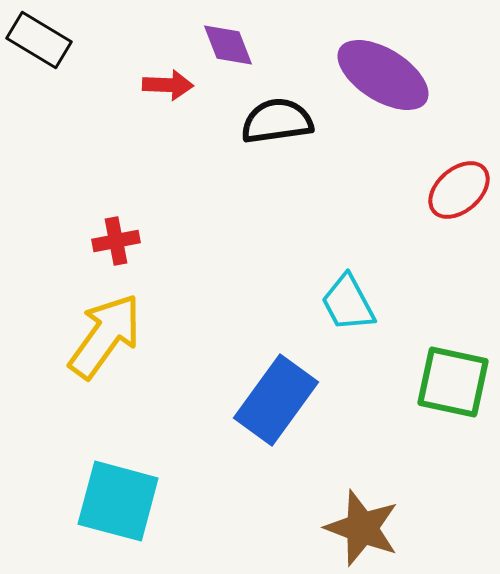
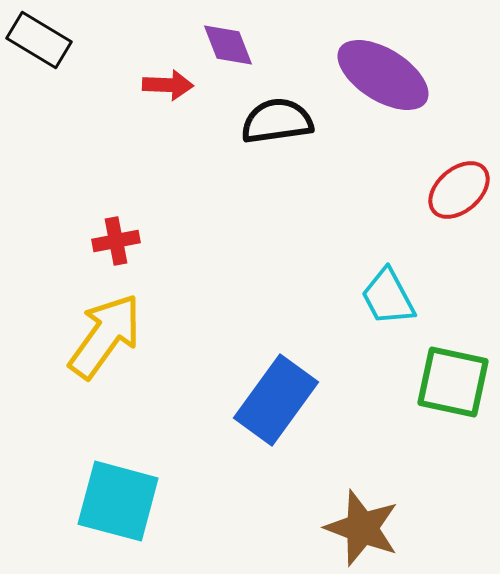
cyan trapezoid: moved 40 px right, 6 px up
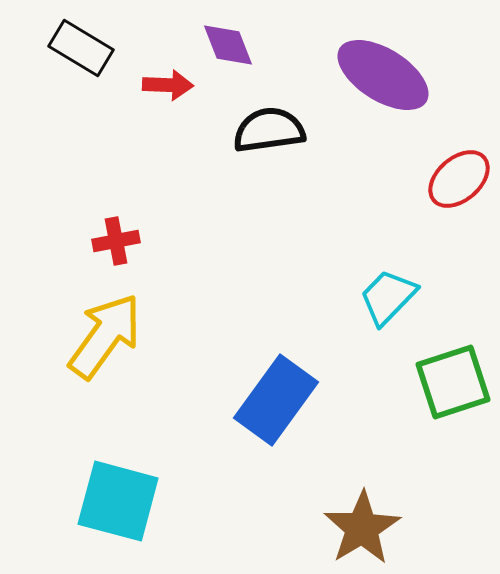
black rectangle: moved 42 px right, 8 px down
black semicircle: moved 8 px left, 9 px down
red ellipse: moved 11 px up
cyan trapezoid: rotated 72 degrees clockwise
green square: rotated 30 degrees counterclockwise
brown star: rotated 20 degrees clockwise
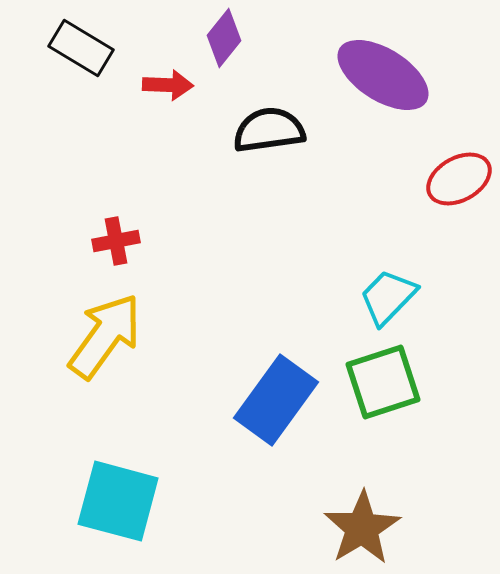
purple diamond: moved 4 px left, 7 px up; rotated 60 degrees clockwise
red ellipse: rotated 12 degrees clockwise
green square: moved 70 px left
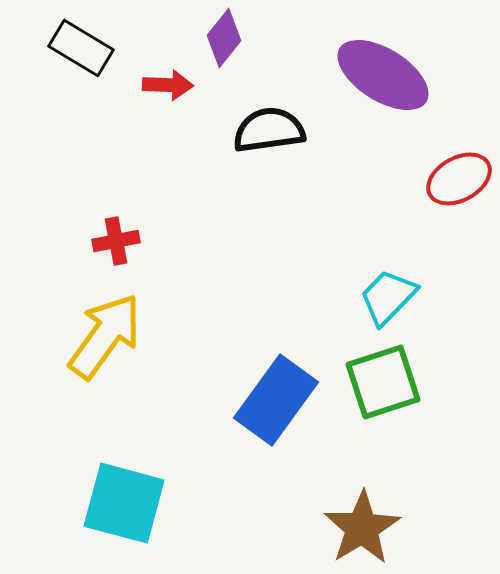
cyan square: moved 6 px right, 2 px down
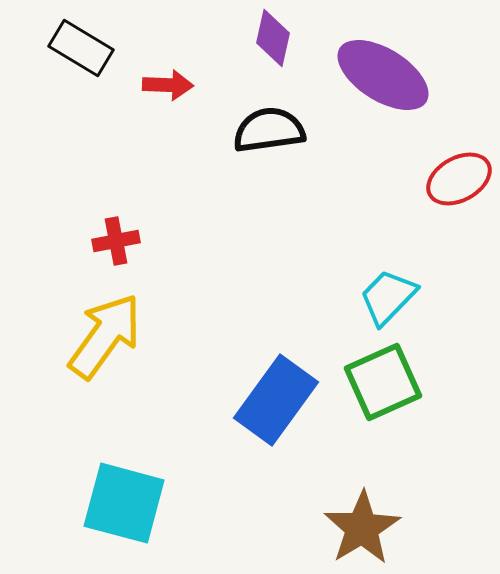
purple diamond: moved 49 px right; rotated 26 degrees counterclockwise
green square: rotated 6 degrees counterclockwise
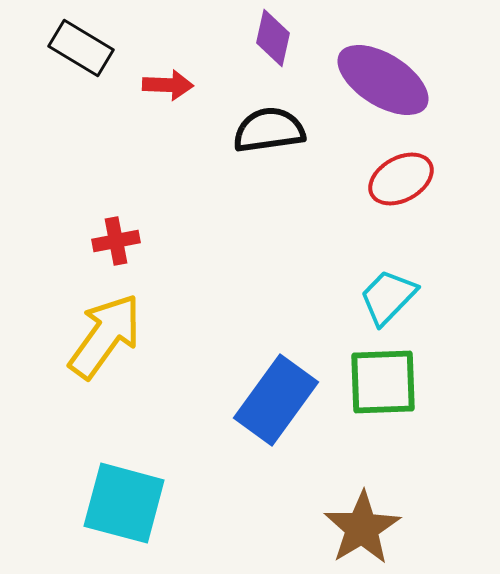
purple ellipse: moved 5 px down
red ellipse: moved 58 px left
green square: rotated 22 degrees clockwise
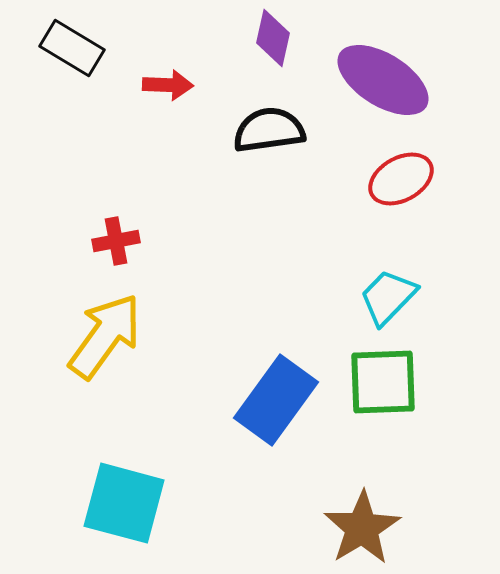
black rectangle: moved 9 px left
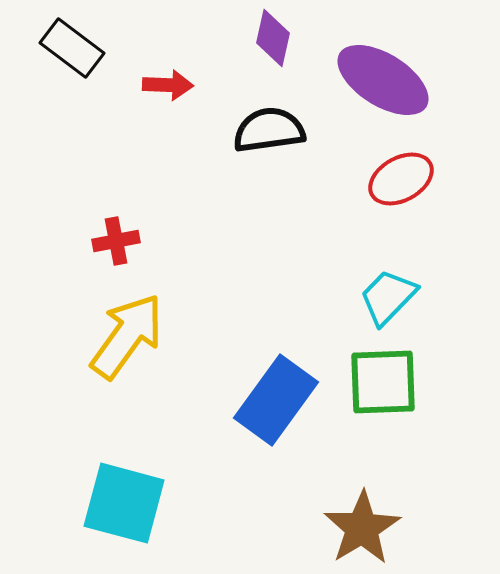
black rectangle: rotated 6 degrees clockwise
yellow arrow: moved 22 px right
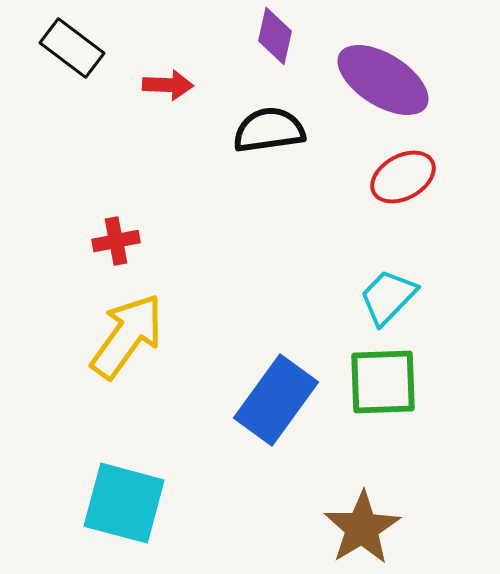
purple diamond: moved 2 px right, 2 px up
red ellipse: moved 2 px right, 2 px up
